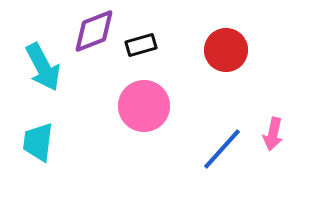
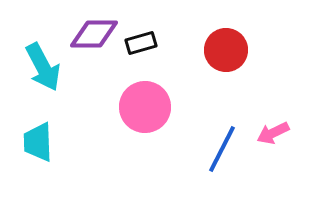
purple diamond: moved 3 px down; rotated 21 degrees clockwise
black rectangle: moved 2 px up
pink circle: moved 1 px right, 1 px down
pink arrow: moved 1 px up; rotated 52 degrees clockwise
cyan trapezoid: rotated 9 degrees counterclockwise
blue line: rotated 15 degrees counterclockwise
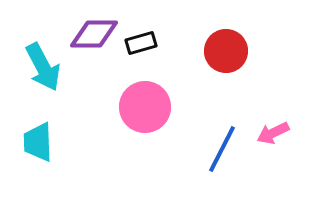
red circle: moved 1 px down
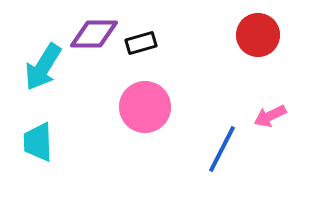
red circle: moved 32 px right, 16 px up
cyan arrow: rotated 60 degrees clockwise
pink arrow: moved 3 px left, 17 px up
